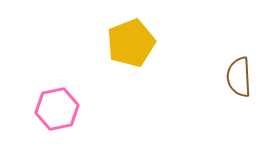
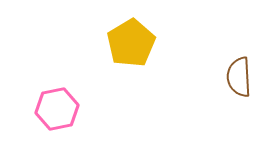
yellow pentagon: rotated 9 degrees counterclockwise
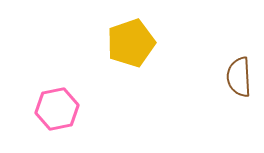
yellow pentagon: rotated 12 degrees clockwise
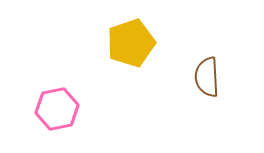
brown semicircle: moved 32 px left
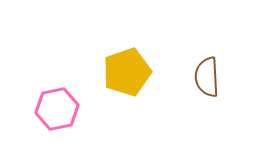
yellow pentagon: moved 4 px left, 29 px down
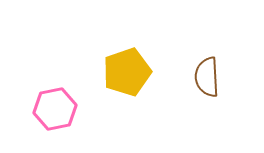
pink hexagon: moved 2 px left
